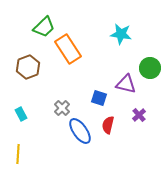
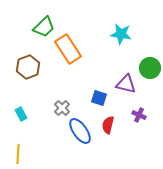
purple cross: rotated 24 degrees counterclockwise
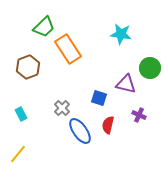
yellow line: rotated 36 degrees clockwise
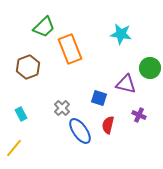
orange rectangle: moved 2 px right; rotated 12 degrees clockwise
yellow line: moved 4 px left, 6 px up
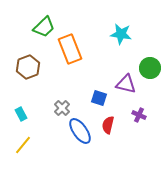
yellow line: moved 9 px right, 3 px up
